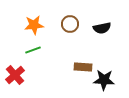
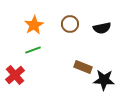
orange star: rotated 24 degrees counterclockwise
brown rectangle: rotated 18 degrees clockwise
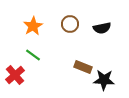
orange star: moved 1 px left, 1 px down
green line: moved 5 px down; rotated 56 degrees clockwise
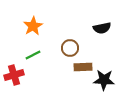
brown circle: moved 24 px down
green line: rotated 63 degrees counterclockwise
brown rectangle: rotated 24 degrees counterclockwise
red cross: moved 1 px left; rotated 24 degrees clockwise
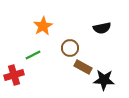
orange star: moved 10 px right
brown rectangle: rotated 30 degrees clockwise
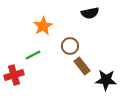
black semicircle: moved 12 px left, 15 px up
brown circle: moved 2 px up
brown rectangle: moved 1 px left, 1 px up; rotated 24 degrees clockwise
black star: moved 2 px right
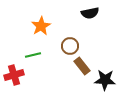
orange star: moved 2 px left
green line: rotated 14 degrees clockwise
black star: moved 1 px left
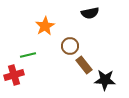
orange star: moved 4 px right
green line: moved 5 px left
brown rectangle: moved 2 px right, 1 px up
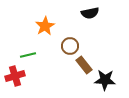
red cross: moved 1 px right, 1 px down
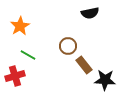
orange star: moved 25 px left
brown circle: moved 2 px left
green line: rotated 42 degrees clockwise
